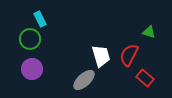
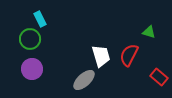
red rectangle: moved 14 px right, 1 px up
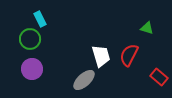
green triangle: moved 2 px left, 4 px up
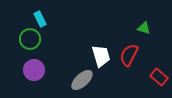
green triangle: moved 3 px left
purple circle: moved 2 px right, 1 px down
gray ellipse: moved 2 px left
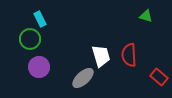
green triangle: moved 2 px right, 12 px up
red semicircle: rotated 30 degrees counterclockwise
purple circle: moved 5 px right, 3 px up
gray ellipse: moved 1 px right, 2 px up
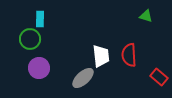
cyan rectangle: rotated 28 degrees clockwise
white trapezoid: rotated 10 degrees clockwise
purple circle: moved 1 px down
